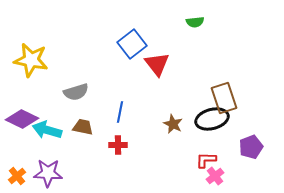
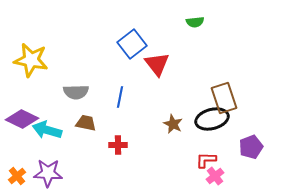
gray semicircle: rotated 15 degrees clockwise
blue line: moved 15 px up
brown trapezoid: moved 3 px right, 4 px up
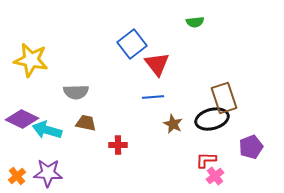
blue line: moved 33 px right; rotated 75 degrees clockwise
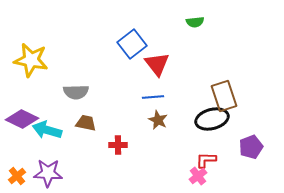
brown rectangle: moved 2 px up
brown star: moved 15 px left, 4 px up
pink cross: moved 17 px left
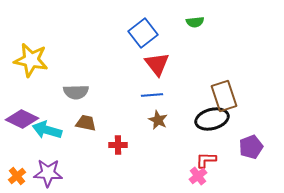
blue square: moved 11 px right, 11 px up
blue line: moved 1 px left, 2 px up
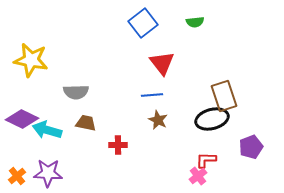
blue square: moved 10 px up
red triangle: moved 5 px right, 1 px up
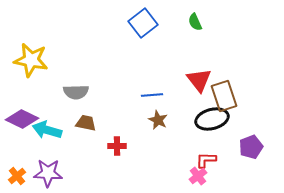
green semicircle: rotated 72 degrees clockwise
red triangle: moved 37 px right, 17 px down
red cross: moved 1 px left, 1 px down
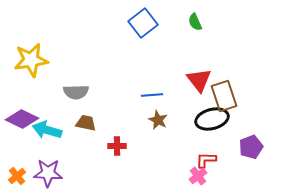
yellow star: rotated 20 degrees counterclockwise
